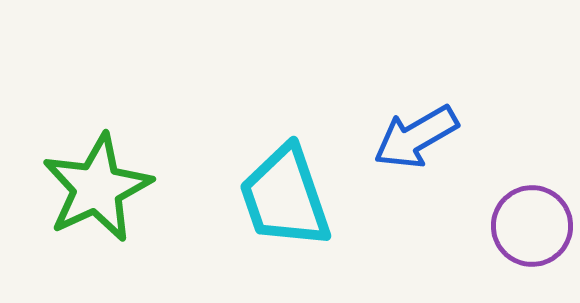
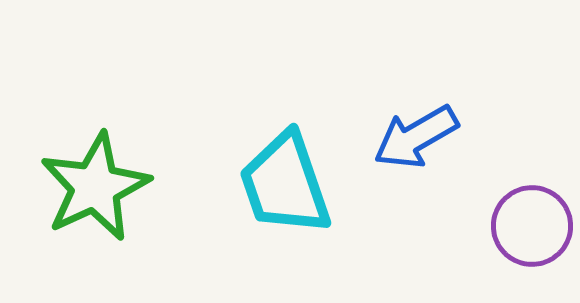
green star: moved 2 px left, 1 px up
cyan trapezoid: moved 13 px up
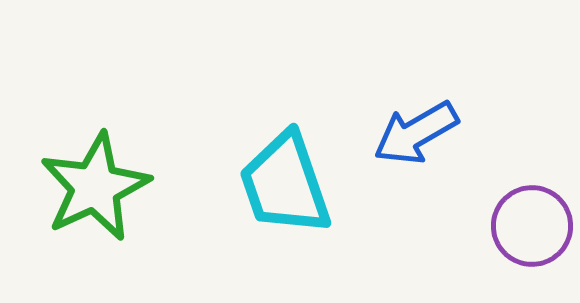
blue arrow: moved 4 px up
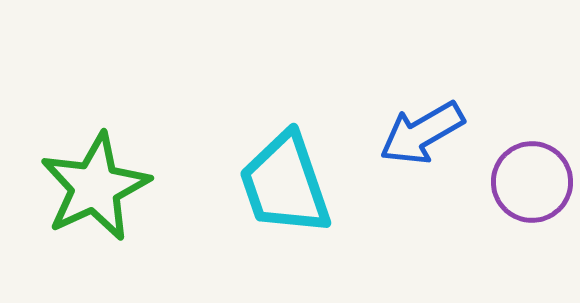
blue arrow: moved 6 px right
purple circle: moved 44 px up
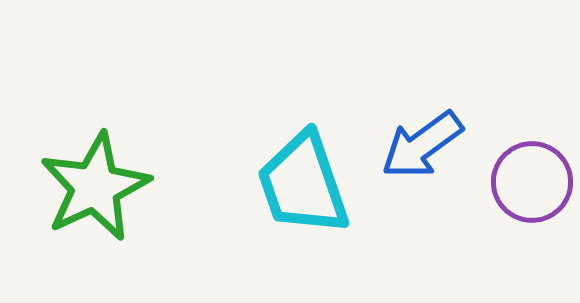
blue arrow: moved 12 px down; rotated 6 degrees counterclockwise
cyan trapezoid: moved 18 px right
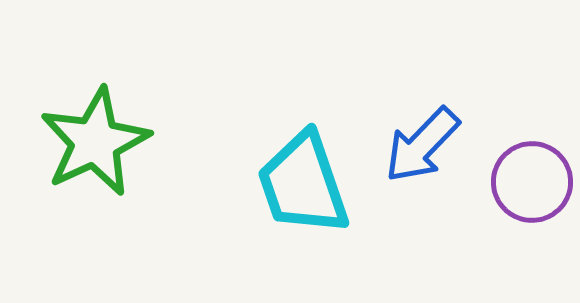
blue arrow: rotated 10 degrees counterclockwise
green star: moved 45 px up
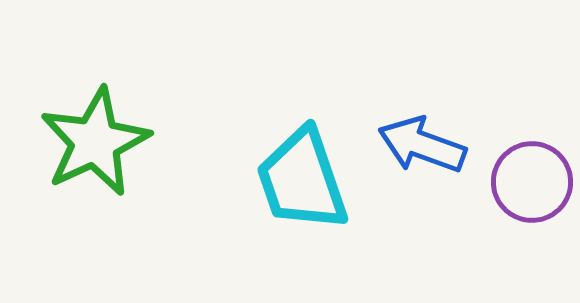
blue arrow: rotated 66 degrees clockwise
cyan trapezoid: moved 1 px left, 4 px up
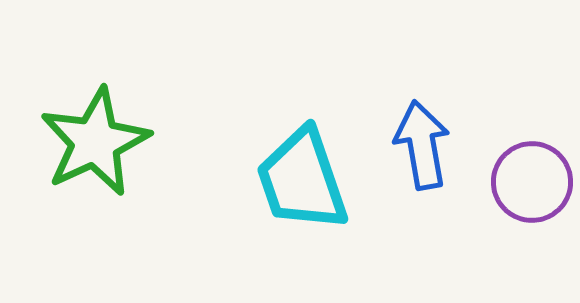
blue arrow: rotated 60 degrees clockwise
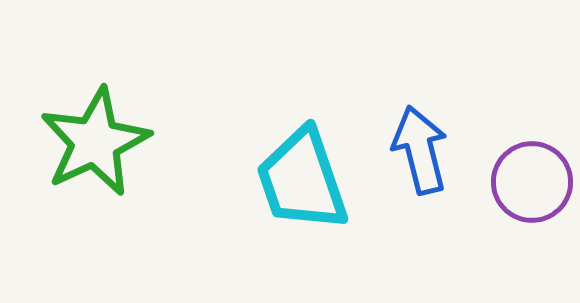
blue arrow: moved 2 px left, 5 px down; rotated 4 degrees counterclockwise
